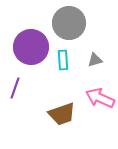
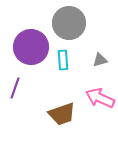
gray triangle: moved 5 px right
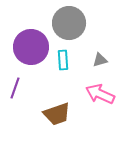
pink arrow: moved 4 px up
brown trapezoid: moved 5 px left
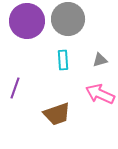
gray circle: moved 1 px left, 4 px up
purple circle: moved 4 px left, 26 px up
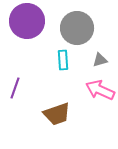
gray circle: moved 9 px right, 9 px down
pink arrow: moved 4 px up
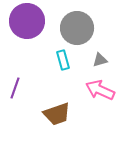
cyan rectangle: rotated 12 degrees counterclockwise
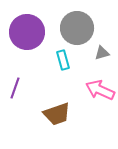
purple circle: moved 11 px down
gray triangle: moved 2 px right, 7 px up
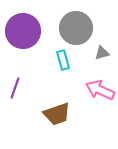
gray circle: moved 1 px left
purple circle: moved 4 px left, 1 px up
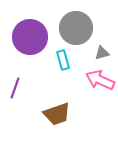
purple circle: moved 7 px right, 6 px down
pink arrow: moved 10 px up
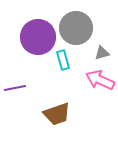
purple circle: moved 8 px right
purple line: rotated 60 degrees clockwise
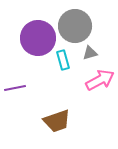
gray circle: moved 1 px left, 2 px up
purple circle: moved 1 px down
gray triangle: moved 12 px left
pink arrow: rotated 128 degrees clockwise
brown trapezoid: moved 7 px down
